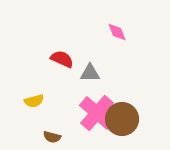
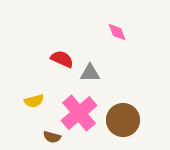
pink cross: moved 18 px left; rotated 9 degrees clockwise
brown circle: moved 1 px right, 1 px down
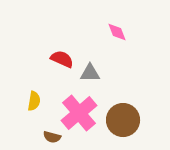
yellow semicircle: rotated 66 degrees counterclockwise
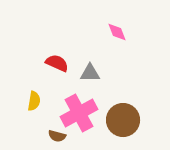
red semicircle: moved 5 px left, 4 px down
pink cross: rotated 12 degrees clockwise
brown semicircle: moved 5 px right, 1 px up
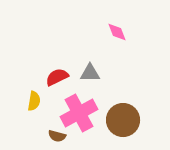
red semicircle: moved 14 px down; rotated 50 degrees counterclockwise
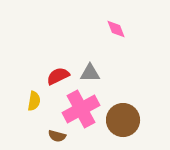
pink diamond: moved 1 px left, 3 px up
red semicircle: moved 1 px right, 1 px up
pink cross: moved 2 px right, 4 px up
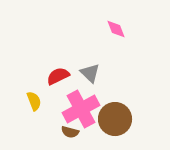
gray triangle: rotated 45 degrees clockwise
yellow semicircle: rotated 30 degrees counterclockwise
brown circle: moved 8 px left, 1 px up
brown semicircle: moved 13 px right, 4 px up
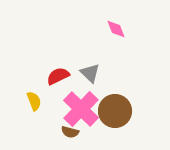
pink cross: rotated 18 degrees counterclockwise
brown circle: moved 8 px up
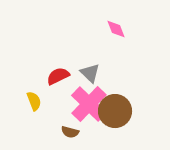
pink cross: moved 8 px right, 5 px up
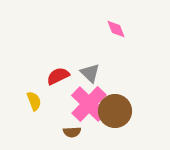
brown semicircle: moved 2 px right; rotated 18 degrees counterclockwise
